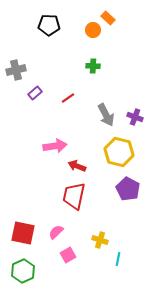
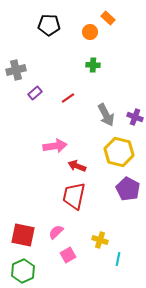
orange circle: moved 3 px left, 2 px down
green cross: moved 1 px up
red square: moved 2 px down
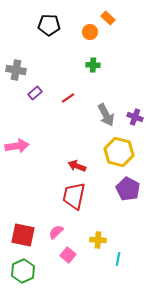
gray cross: rotated 24 degrees clockwise
pink arrow: moved 38 px left
yellow cross: moved 2 px left; rotated 14 degrees counterclockwise
pink square: rotated 21 degrees counterclockwise
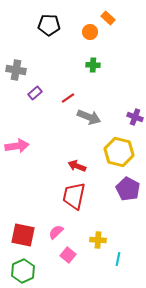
gray arrow: moved 17 px left, 2 px down; rotated 40 degrees counterclockwise
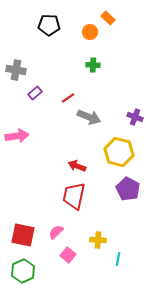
pink arrow: moved 10 px up
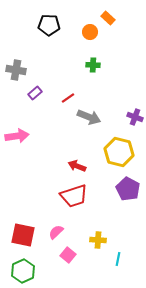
red trapezoid: rotated 120 degrees counterclockwise
